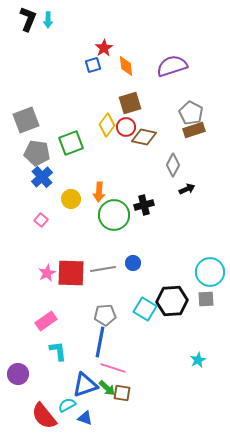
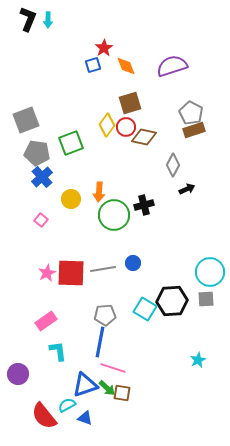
orange diamond at (126, 66): rotated 15 degrees counterclockwise
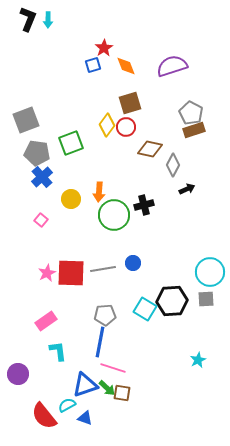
brown diamond at (144, 137): moved 6 px right, 12 px down
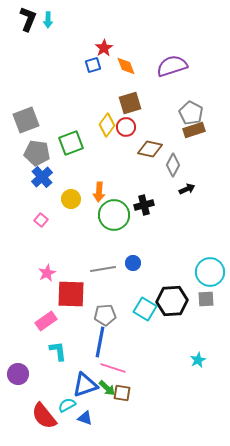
red square at (71, 273): moved 21 px down
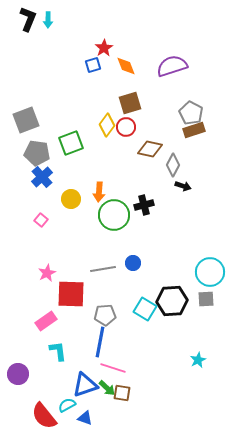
black arrow at (187, 189): moved 4 px left, 3 px up; rotated 42 degrees clockwise
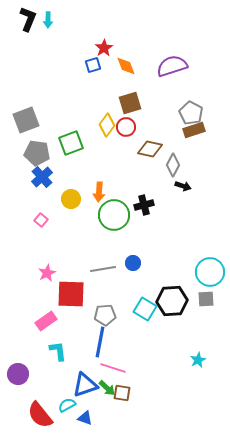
red semicircle at (44, 416): moved 4 px left, 1 px up
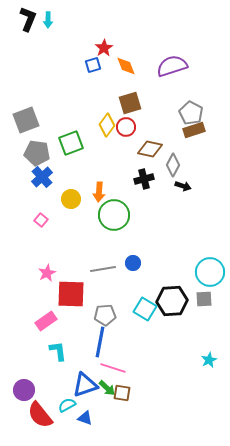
black cross at (144, 205): moved 26 px up
gray square at (206, 299): moved 2 px left
cyan star at (198, 360): moved 11 px right
purple circle at (18, 374): moved 6 px right, 16 px down
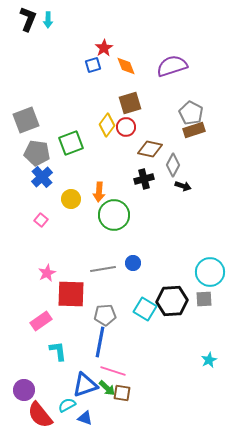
pink rectangle at (46, 321): moved 5 px left
pink line at (113, 368): moved 3 px down
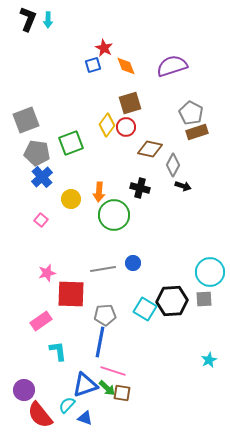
red star at (104, 48): rotated 12 degrees counterclockwise
brown rectangle at (194, 130): moved 3 px right, 2 px down
black cross at (144, 179): moved 4 px left, 9 px down; rotated 30 degrees clockwise
pink star at (47, 273): rotated 12 degrees clockwise
cyan semicircle at (67, 405): rotated 18 degrees counterclockwise
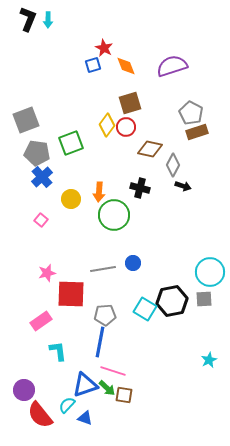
black hexagon at (172, 301): rotated 8 degrees counterclockwise
brown square at (122, 393): moved 2 px right, 2 px down
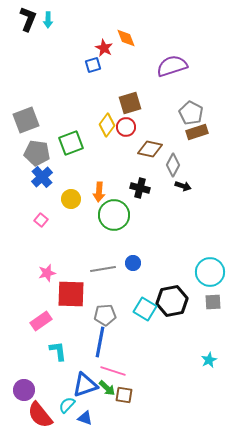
orange diamond at (126, 66): moved 28 px up
gray square at (204, 299): moved 9 px right, 3 px down
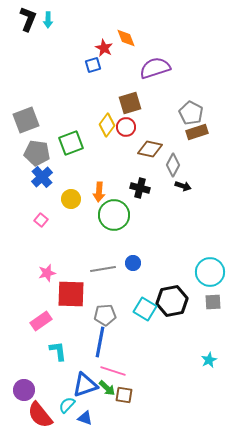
purple semicircle at (172, 66): moved 17 px left, 2 px down
